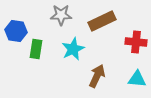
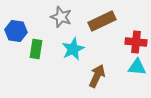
gray star: moved 2 px down; rotated 20 degrees clockwise
cyan triangle: moved 12 px up
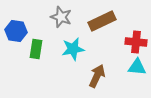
cyan star: rotated 15 degrees clockwise
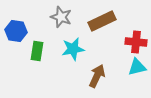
green rectangle: moved 1 px right, 2 px down
cyan triangle: rotated 18 degrees counterclockwise
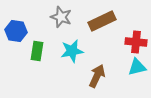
cyan star: moved 1 px left, 2 px down
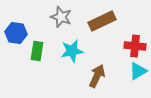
blue hexagon: moved 2 px down
red cross: moved 1 px left, 4 px down
cyan triangle: moved 1 px right, 4 px down; rotated 18 degrees counterclockwise
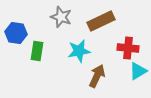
brown rectangle: moved 1 px left
red cross: moved 7 px left, 2 px down
cyan star: moved 7 px right
